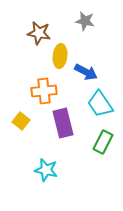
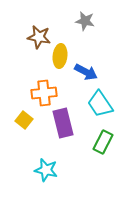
brown star: moved 4 px down
orange cross: moved 2 px down
yellow square: moved 3 px right, 1 px up
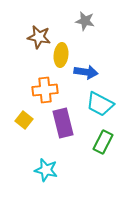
yellow ellipse: moved 1 px right, 1 px up
blue arrow: rotated 20 degrees counterclockwise
orange cross: moved 1 px right, 3 px up
cyan trapezoid: rotated 28 degrees counterclockwise
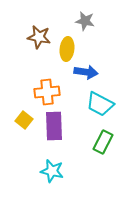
yellow ellipse: moved 6 px right, 6 px up
orange cross: moved 2 px right, 2 px down
purple rectangle: moved 9 px left, 3 px down; rotated 12 degrees clockwise
cyan star: moved 6 px right, 1 px down
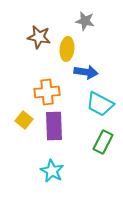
cyan star: rotated 15 degrees clockwise
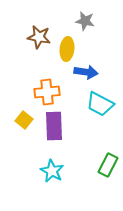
green rectangle: moved 5 px right, 23 px down
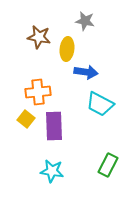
orange cross: moved 9 px left
yellow square: moved 2 px right, 1 px up
cyan star: rotated 20 degrees counterclockwise
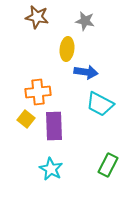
brown star: moved 2 px left, 20 px up
cyan star: moved 1 px left, 2 px up; rotated 20 degrees clockwise
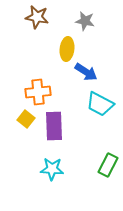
blue arrow: rotated 25 degrees clockwise
cyan star: moved 1 px right; rotated 25 degrees counterclockwise
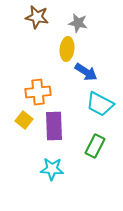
gray star: moved 7 px left, 2 px down
yellow square: moved 2 px left, 1 px down
green rectangle: moved 13 px left, 19 px up
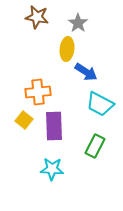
gray star: rotated 24 degrees clockwise
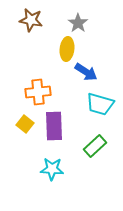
brown star: moved 6 px left, 3 px down
cyan trapezoid: rotated 12 degrees counterclockwise
yellow square: moved 1 px right, 4 px down
green rectangle: rotated 20 degrees clockwise
